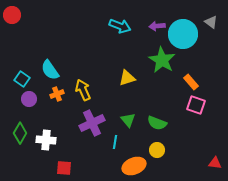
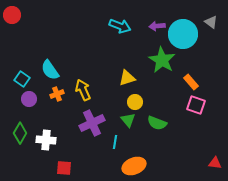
yellow circle: moved 22 px left, 48 px up
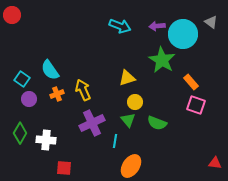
cyan line: moved 1 px up
orange ellipse: moved 3 px left; rotated 35 degrees counterclockwise
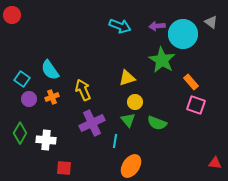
orange cross: moved 5 px left, 3 px down
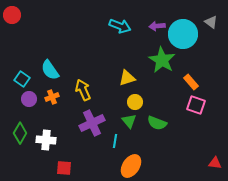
green triangle: moved 1 px right, 1 px down
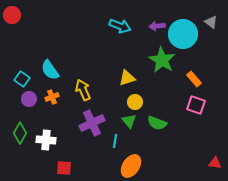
orange rectangle: moved 3 px right, 3 px up
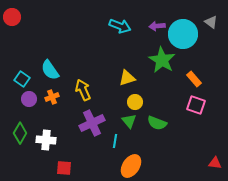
red circle: moved 2 px down
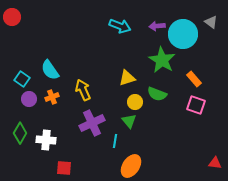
green semicircle: moved 29 px up
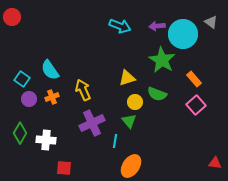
pink square: rotated 30 degrees clockwise
